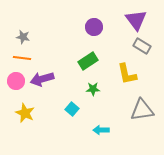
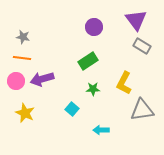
yellow L-shape: moved 3 px left, 9 px down; rotated 40 degrees clockwise
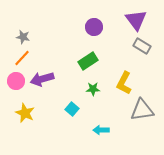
orange line: rotated 54 degrees counterclockwise
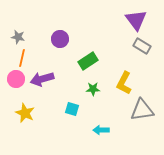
purple circle: moved 34 px left, 12 px down
gray star: moved 5 px left
orange line: rotated 30 degrees counterclockwise
pink circle: moved 2 px up
cyan square: rotated 24 degrees counterclockwise
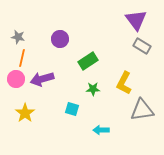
yellow star: rotated 12 degrees clockwise
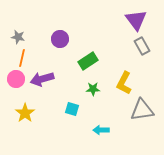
gray rectangle: rotated 30 degrees clockwise
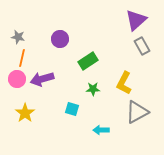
purple triangle: rotated 25 degrees clockwise
pink circle: moved 1 px right
gray triangle: moved 5 px left, 2 px down; rotated 20 degrees counterclockwise
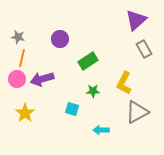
gray rectangle: moved 2 px right, 3 px down
green star: moved 2 px down
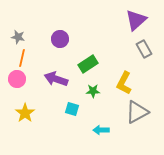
green rectangle: moved 3 px down
purple arrow: moved 14 px right; rotated 35 degrees clockwise
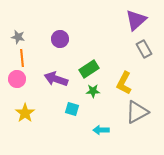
orange line: rotated 18 degrees counterclockwise
green rectangle: moved 1 px right, 5 px down
